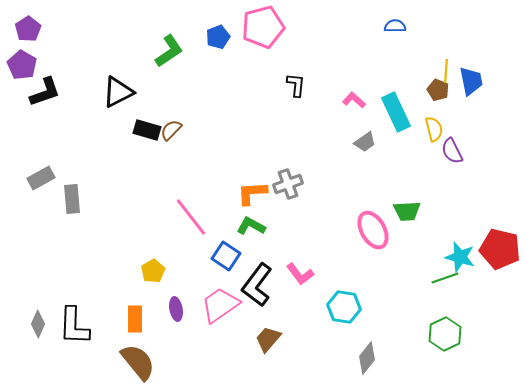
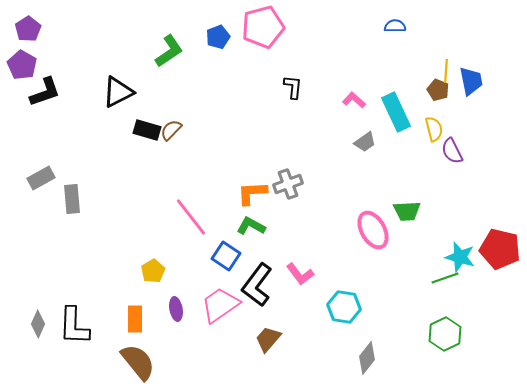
black L-shape at (296, 85): moved 3 px left, 2 px down
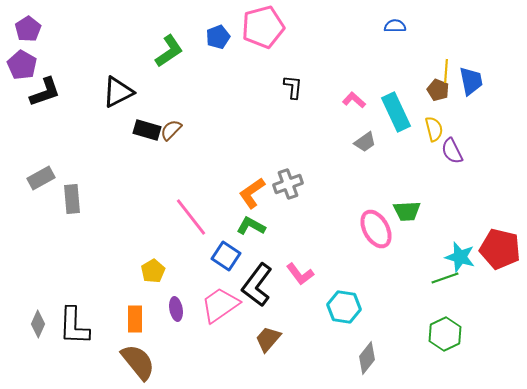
orange L-shape at (252, 193): rotated 32 degrees counterclockwise
pink ellipse at (373, 230): moved 3 px right, 1 px up
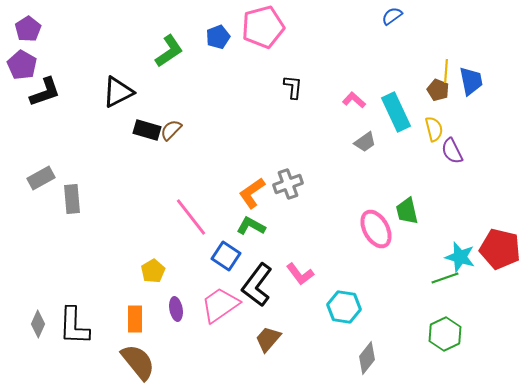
blue semicircle at (395, 26): moved 3 px left, 10 px up; rotated 35 degrees counterclockwise
green trapezoid at (407, 211): rotated 80 degrees clockwise
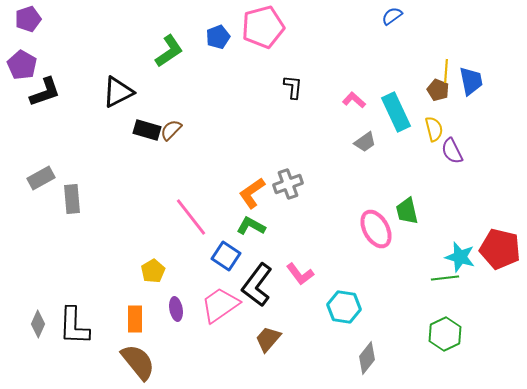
purple pentagon at (28, 29): moved 10 px up; rotated 15 degrees clockwise
green line at (445, 278): rotated 12 degrees clockwise
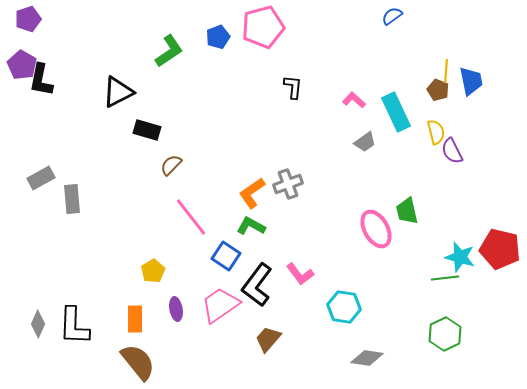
black L-shape at (45, 92): moved 4 px left, 12 px up; rotated 120 degrees clockwise
yellow semicircle at (434, 129): moved 2 px right, 3 px down
brown semicircle at (171, 130): moved 35 px down
gray diamond at (367, 358): rotated 60 degrees clockwise
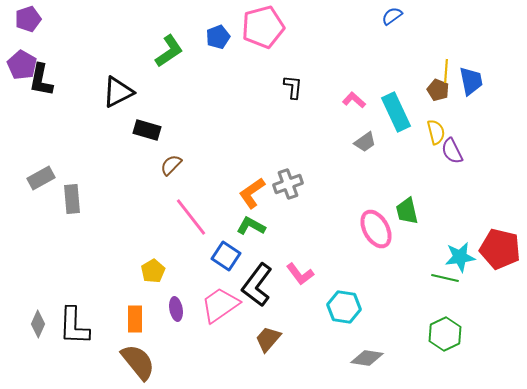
cyan star at (460, 257): rotated 24 degrees counterclockwise
green line at (445, 278): rotated 20 degrees clockwise
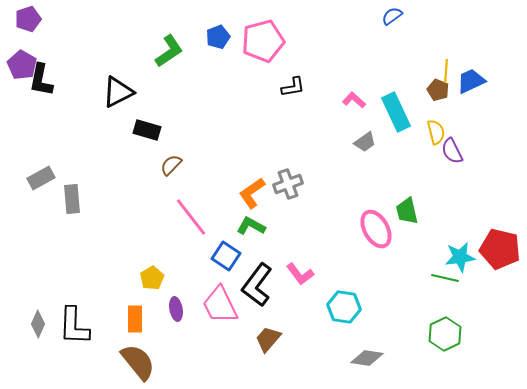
pink pentagon at (263, 27): moved 14 px down
blue trapezoid at (471, 81): rotated 104 degrees counterclockwise
black L-shape at (293, 87): rotated 75 degrees clockwise
yellow pentagon at (153, 271): moved 1 px left, 7 px down
pink trapezoid at (220, 305): rotated 81 degrees counterclockwise
